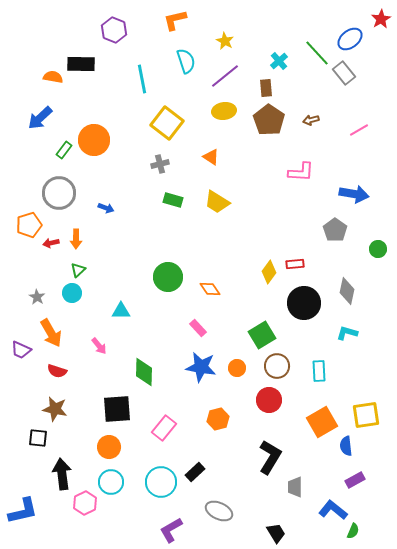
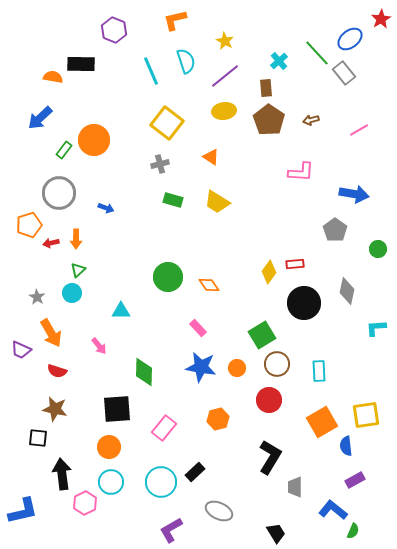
cyan line at (142, 79): moved 9 px right, 8 px up; rotated 12 degrees counterclockwise
orange diamond at (210, 289): moved 1 px left, 4 px up
cyan L-shape at (347, 333): moved 29 px right, 5 px up; rotated 20 degrees counterclockwise
brown circle at (277, 366): moved 2 px up
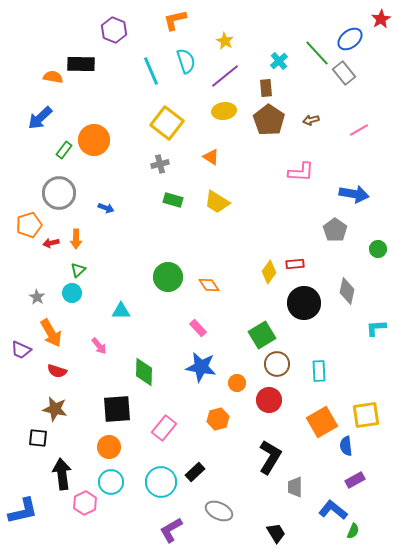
orange circle at (237, 368): moved 15 px down
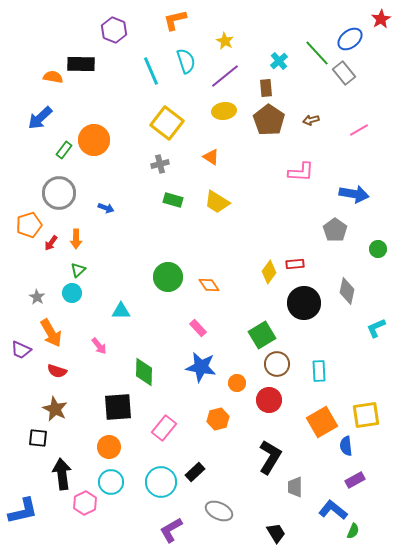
red arrow at (51, 243): rotated 42 degrees counterclockwise
cyan L-shape at (376, 328): rotated 20 degrees counterclockwise
brown star at (55, 409): rotated 15 degrees clockwise
black square at (117, 409): moved 1 px right, 2 px up
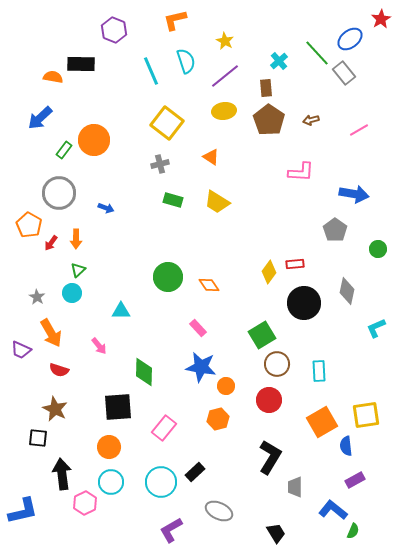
orange pentagon at (29, 225): rotated 25 degrees counterclockwise
red semicircle at (57, 371): moved 2 px right, 1 px up
orange circle at (237, 383): moved 11 px left, 3 px down
